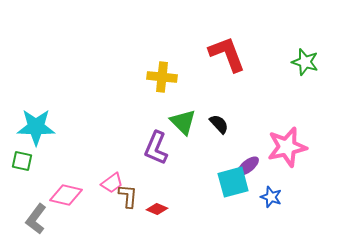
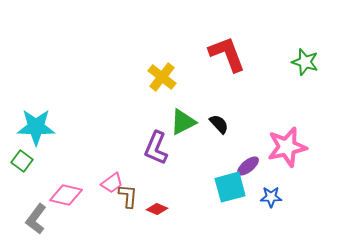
yellow cross: rotated 32 degrees clockwise
green triangle: rotated 48 degrees clockwise
green square: rotated 25 degrees clockwise
cyan square: moved 3 px left, 5 px down
blue star: rotated 20 degrees counterclockwise
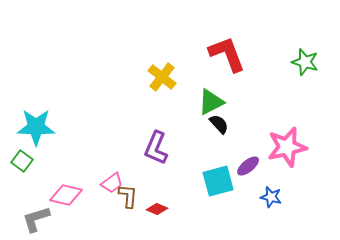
green triangle: moved 28 px right, 20 px up
cyan square: moved 12 px left, 6 px up
blue star: rotated 15 degrees clockwise
gray L-shape: rotated 36 degrees clockwise
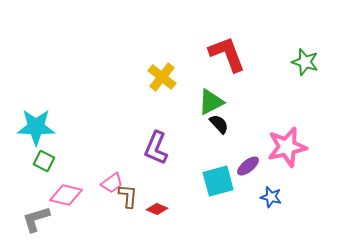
green square: moved 22 px right; rotated 10 degrees counterclockwise
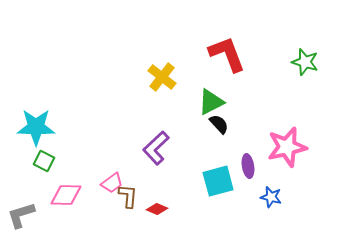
purple L-shape: rotated 24 degrees clockwise
purple ellipse: rotated 60 degrees counterclockwise
pink diamond: rotated 12 degrees counterclockwise
gray L-shape: moved 15 px left, 4 px up
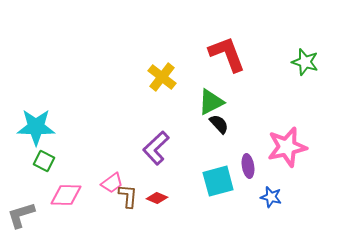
red diamond: moved 11 px up
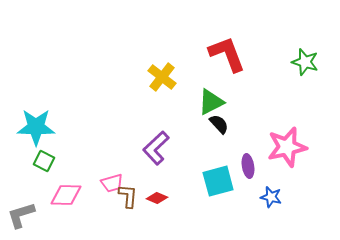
pink trapezoid: rotated 20 degrees clockwise
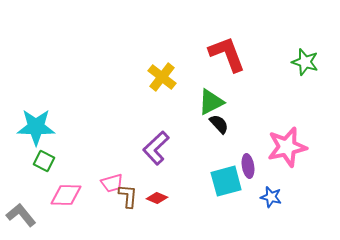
cyan square: moved 8 px right
gray L-shape: rotated 68 degrees clockwise
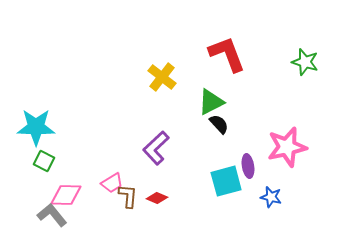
pink trapezoid: rotated 15 degrees counterclockwise
gray L-shape: moved 31 px right
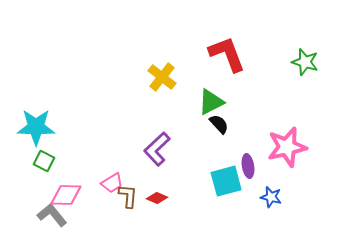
purple L-shape: moved 1 px right, 1 px down
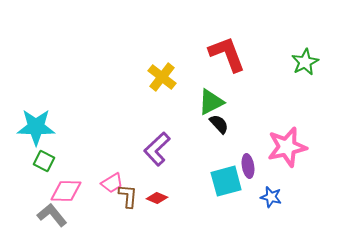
green star: rotated 28 degrees clockwise
pink diamond: moved 4 px up
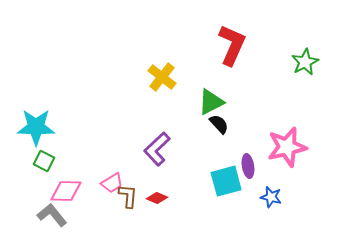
red L-shape: moved 5 px right, 9 px up; rotated 45 degrees clockwise
